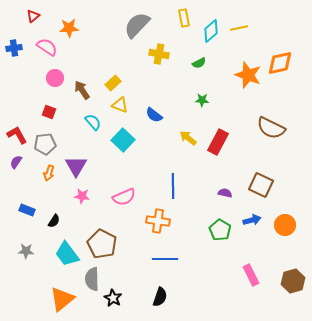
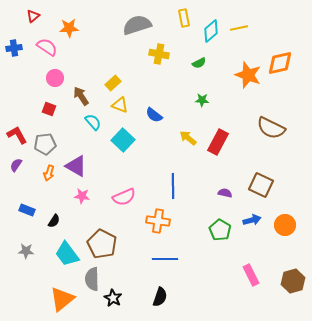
gray semicircle at (137, 25): rotated 28 degrees clockwise
brown arrow at (82, 90): moved 1 px left, 6 px down
red square at (49, 112): moved 3 px up
purple semicircle at (16, 162): moved 3 px down
purple triangle at (76, 166): rotated 30 degrees counterclockwise
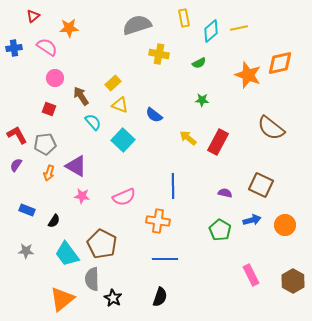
brown semicircle at (271, 128): rotated 12 degrees clockwise
brown hexagon at (293, 281): rotated 15 degrees counterclockwise
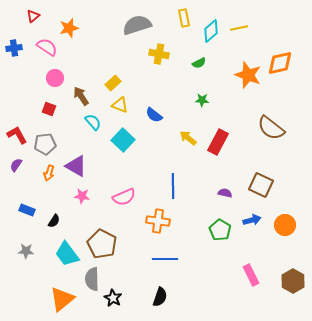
orange star at (69, 28): rotated 12 degrees counterclockwise
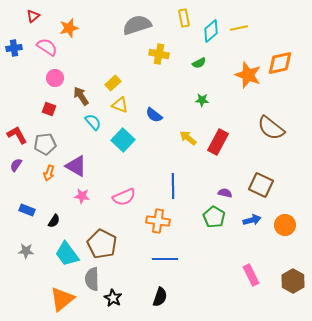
green pentagon at (220, 230): moved 6 px left, 13 px up
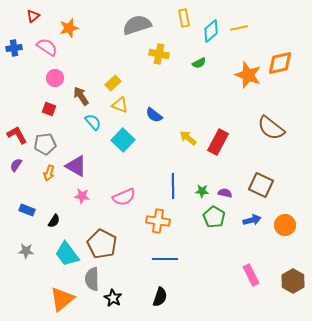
green star at (202, 100): moved 91 px down
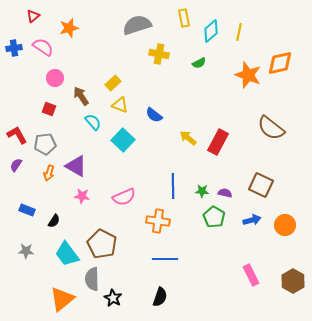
yellow line at (239, 28): moved 4 px down; rotated 66 degrees counterclockwise
pink semicircle at (47, 47): moved 4 px left
